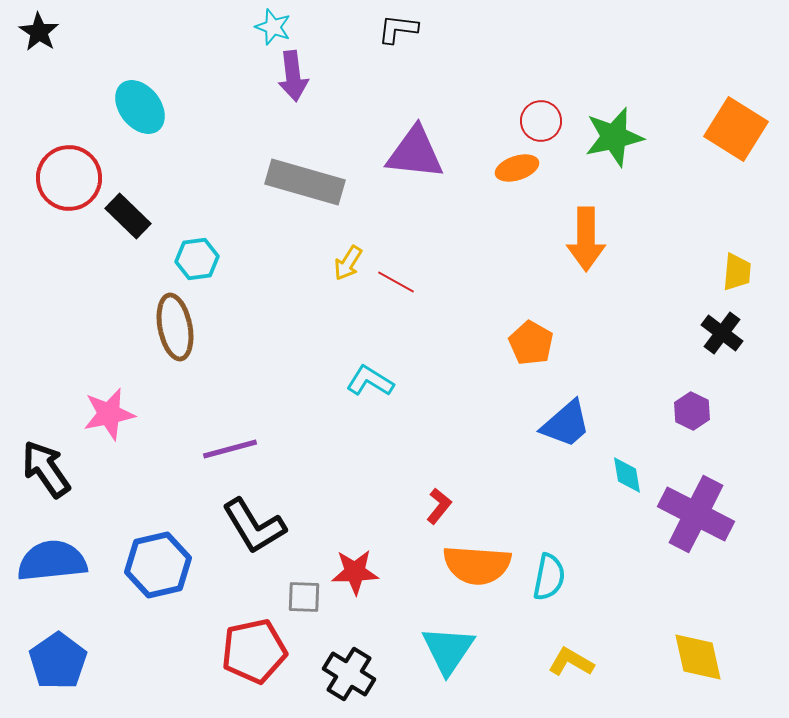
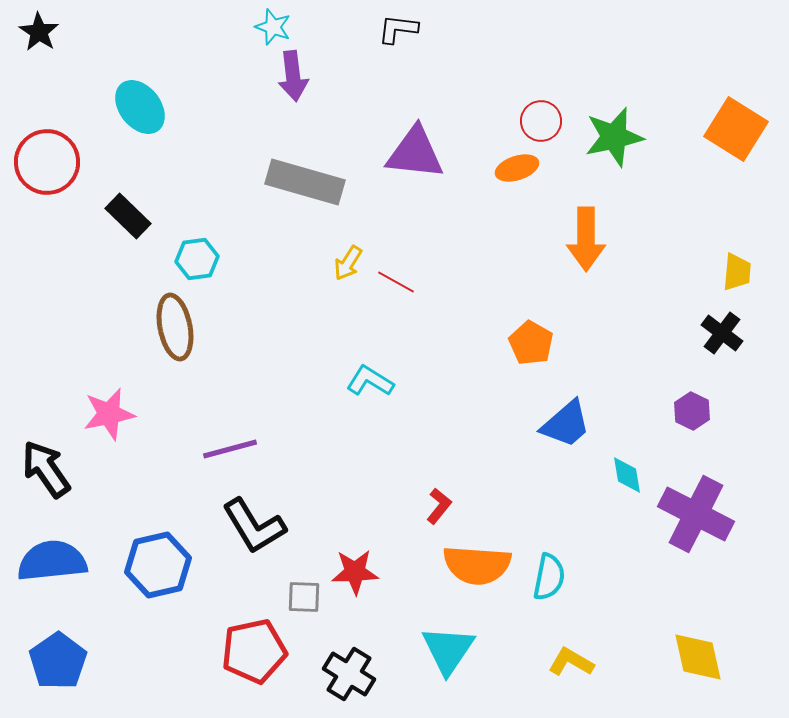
red circle at (69, 178): moved 22 px left, 16 px up
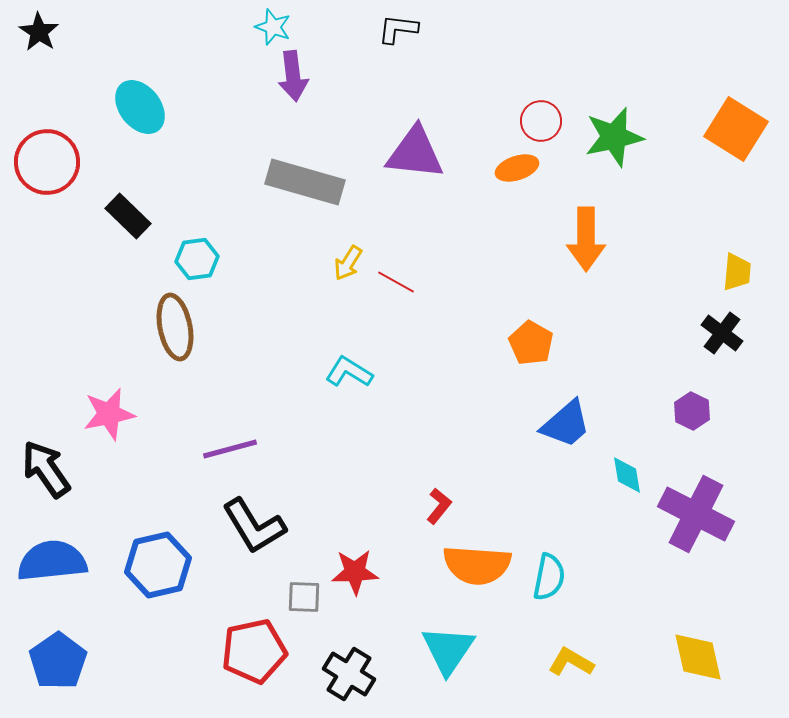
cyan L-shape at (370, 381): moved 21 px left, 9 px up
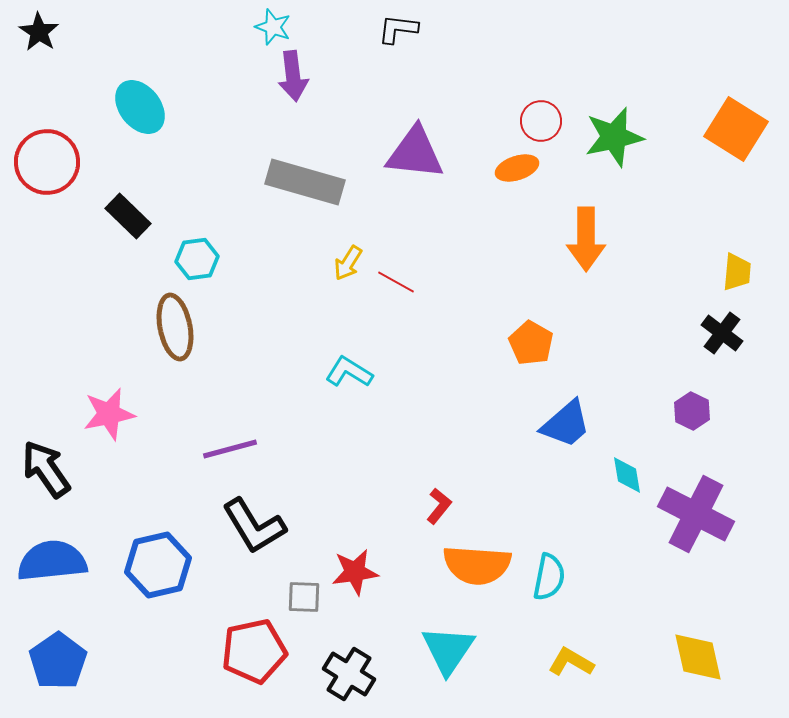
red star at (355, 572): rotated 6 degrees counterclockwise
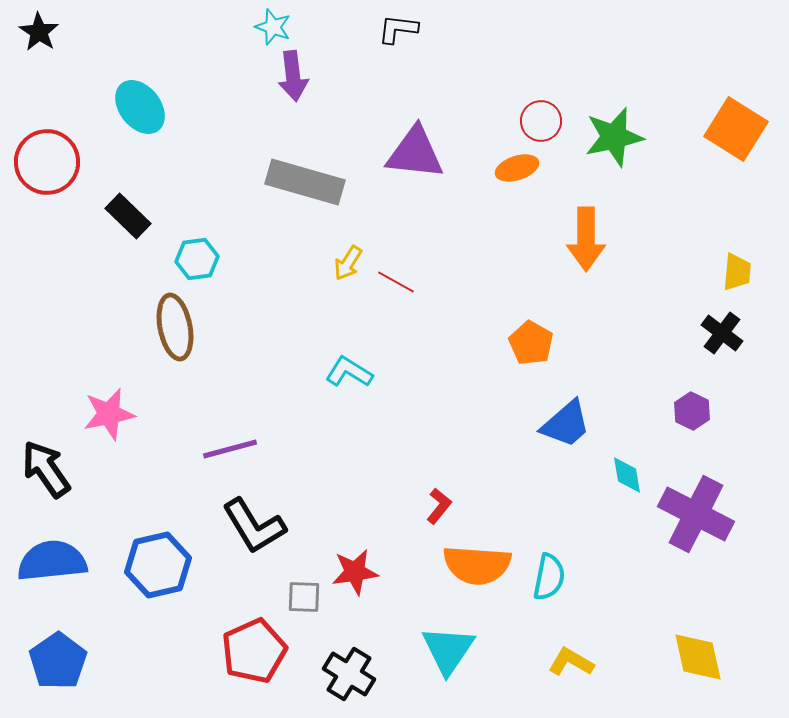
red pentagon at (254, 651): rotated 12 degrees counterclockwise
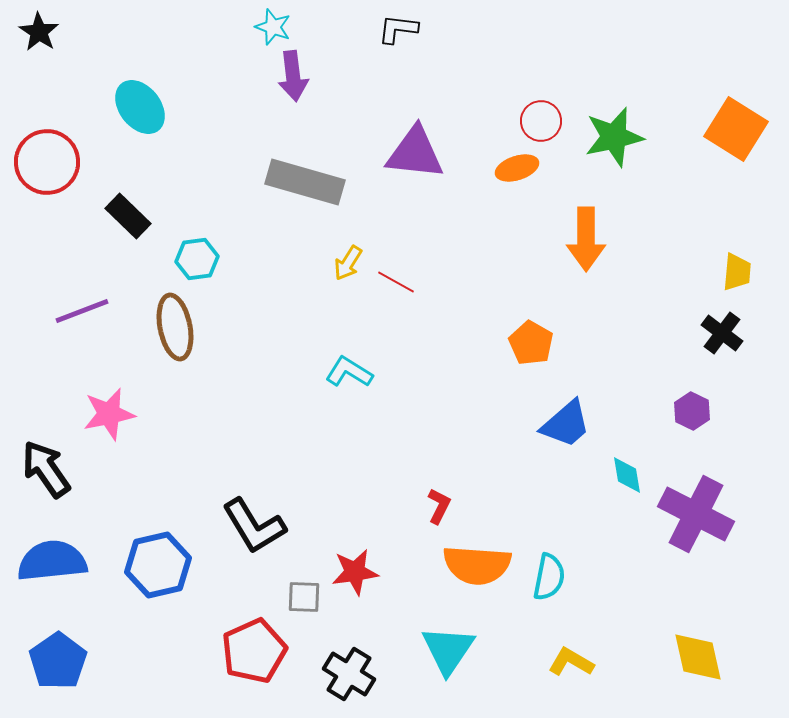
purple line at (230, 449): moved 148 px left, 138 px up; rotated 6 degrees counterclockwise
red L-shape at (439, 506): rotated 12 degrees counterclockwise
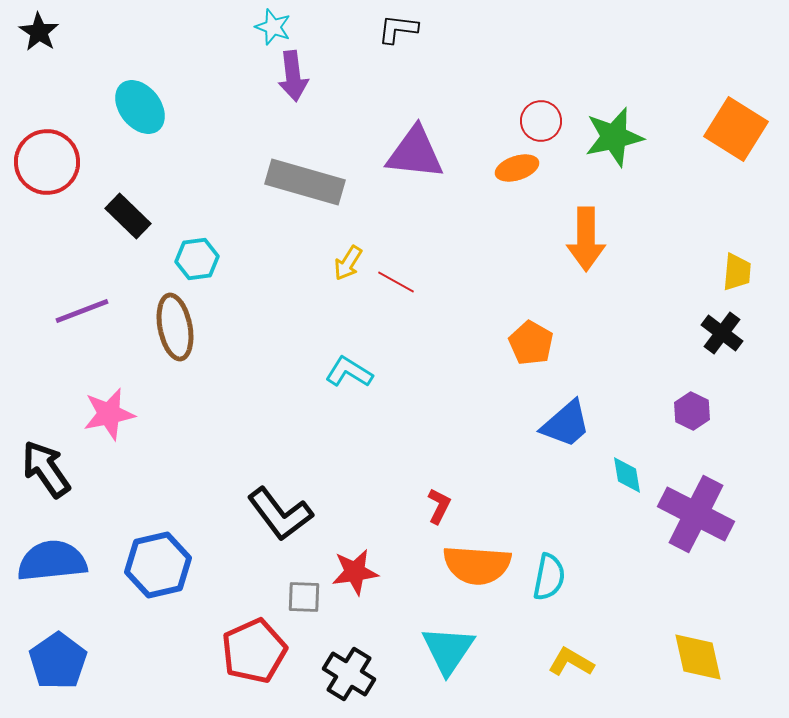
black L-shape at (254, 526): moved 26 px right, 12 px up; rotated 6 degrees counterclockwise
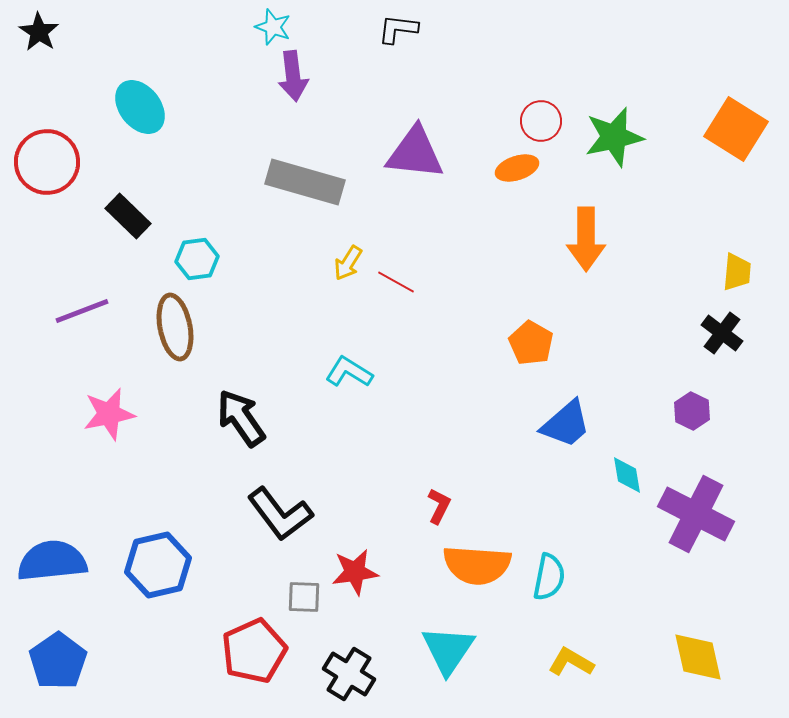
black arrow at (46, 469): moved 195 px right, 51 px up
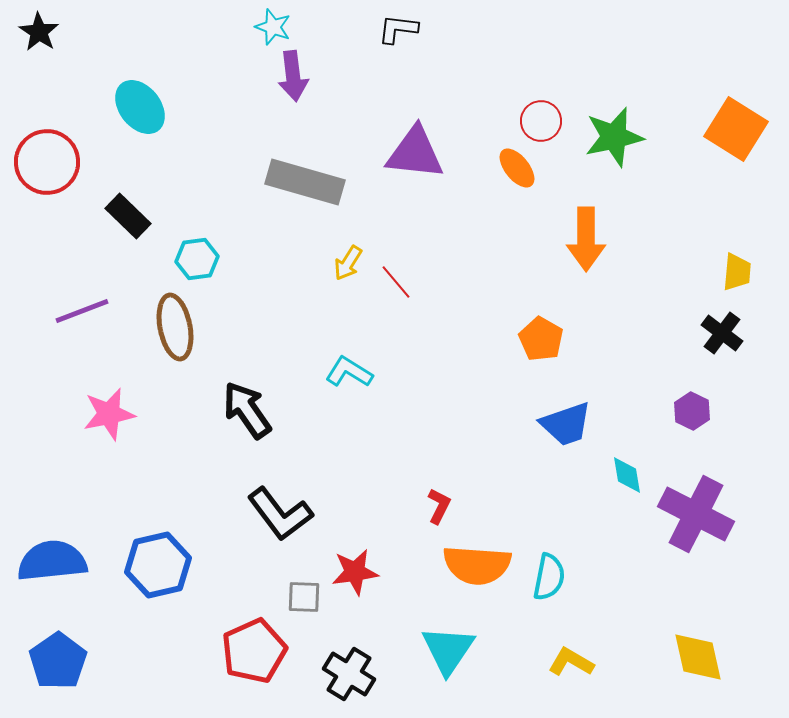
orange ellipse at (517, 168): rotated 69 degrees clockwise
red line at (396, 282): rotated 21 degrees clockwise
orange pentagon at (531, 343): moved 10 px right, 4 px up
black arrow at (241, 418): moved 6 px right, 8 px up
blue trapezoid at (566, 424): rotated 22 degrees clockwise
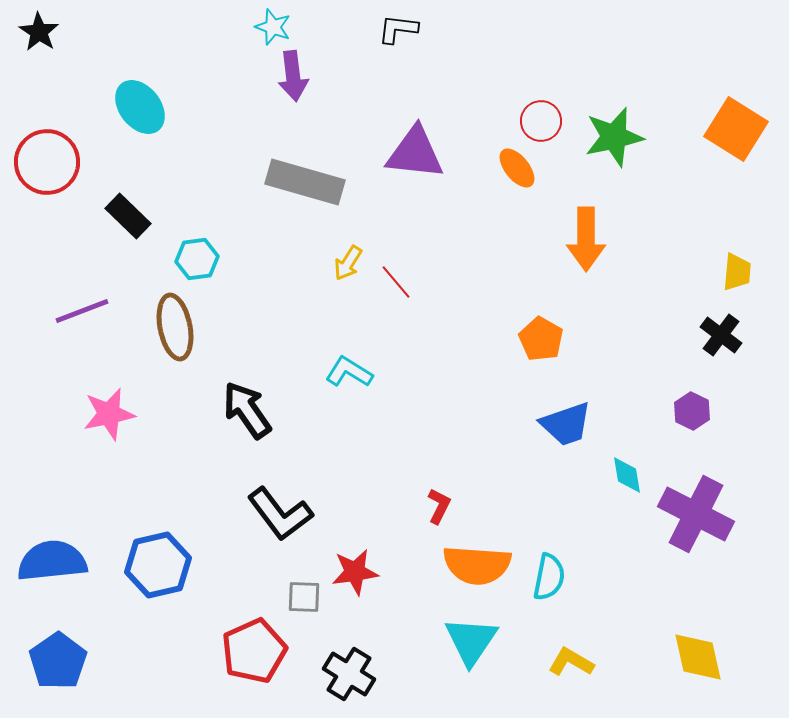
black cross at (722, 333): moved 1 px left, 2 px down
cyan triangle at (448, 650): moved 23 px right, 9 px up
